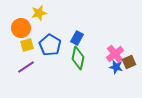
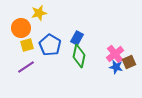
green diamond: moved 1 px right, 2 px up
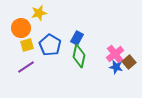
brown square: rotated 16 degrees counterclockwise
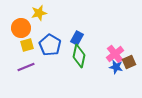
brown square: rotated 16 degrees clockwise
purple line: rotated 12 degrees clockwise
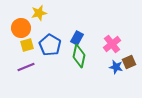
pink cross: moved 3 px left, 10 px up
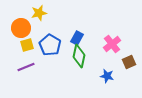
blue star: moved 9 px left, 9 px down
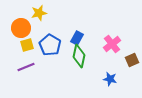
brown square: moved 3 px right, 2 px up
blue star: moved 3 px right, 3 px down
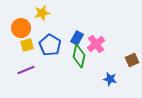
yellow star: moved 3 px right
pink cross: moved 16 px left
purple line: moved 3 px down
